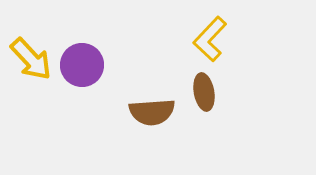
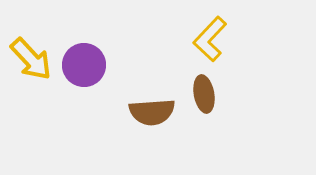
purple circle: moved 2 px right
brown ellipse: moved 2 px down
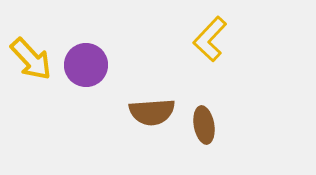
purple circle: moved 2 px right
brown ellipse: moved 31 px down
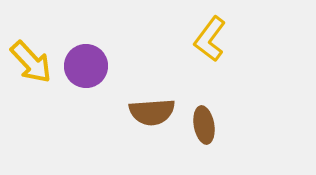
yellow L-shape: rotated 6 degrees counterclockwise
yellow arrow: moved 3 px down
purple circle: moved 1 px down
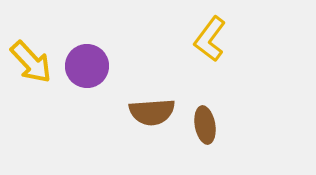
purple circle: moved 1 px right
brown ellipse: moved 1 px right
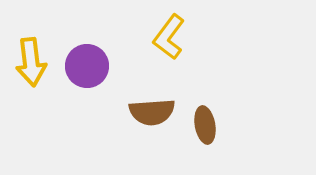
yellow L-shape: moved 41 px left, 2 px up
yellow arrow: rotated 36 degrees clockwise
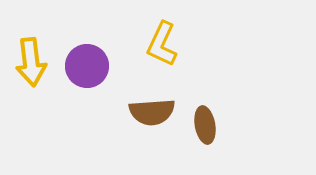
yellow L-shape: moved 7 px left, 7 px down; rotated 12 degrees counterclockwise
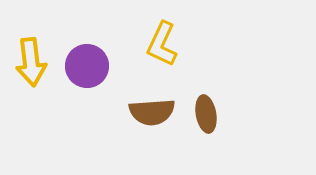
brown ellipse: moved 1 px right, 11 px up
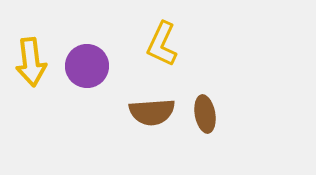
brown ellipse: moved 1 px left
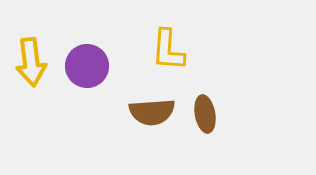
yellow L-shape: moved 6 px right, 6 px down; rotated 21 degrees counterclockwise
